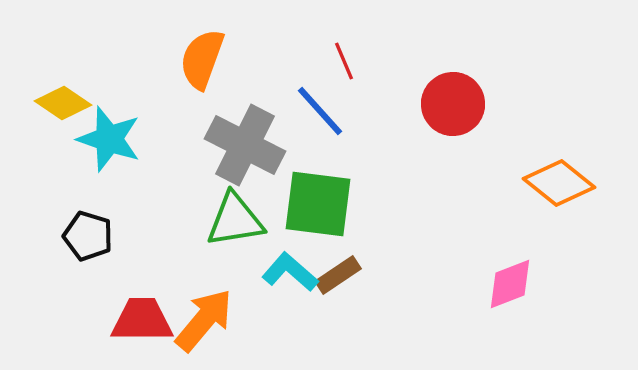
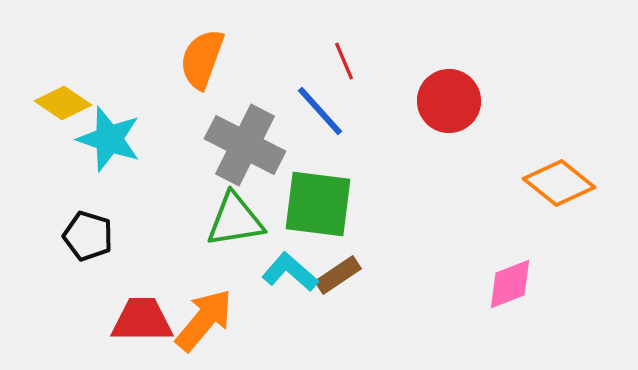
red circle: moved 4 px left, 3 px up
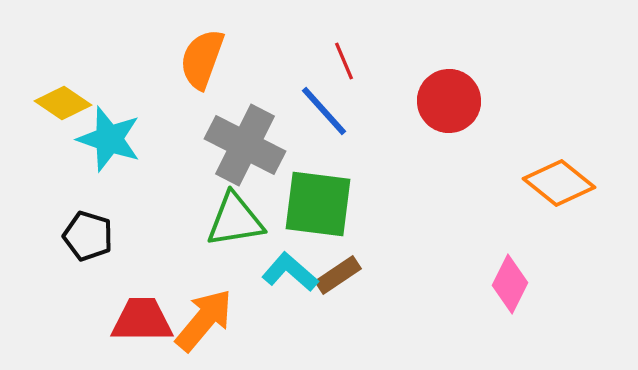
blue line: moved 4 px right
pink diamond: rotated 42 degrees counterclockwise
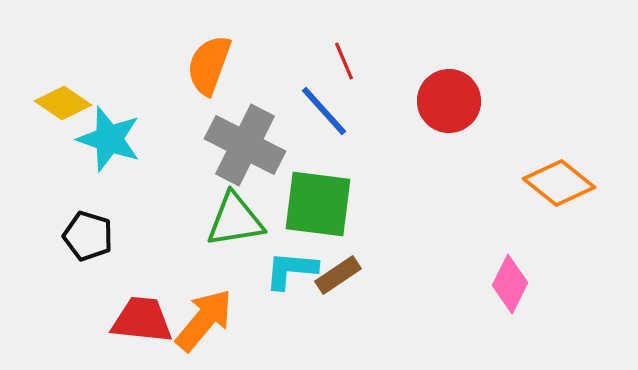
orange semicircle: moved 7 px right, 6 px down
cyan L-shape: moved 1 px right, 2 px up; rotated 36 degrees counterclockwise
red trapezoid: rotated 6 degrees clockwise
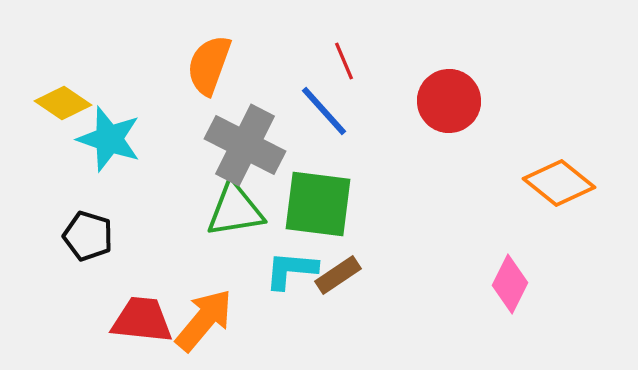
green triangle: moved 10 px up
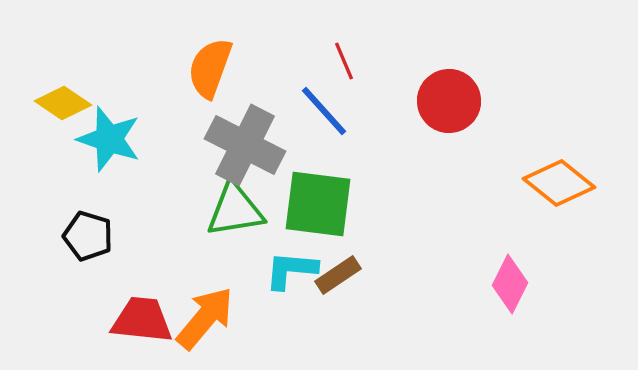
orange semicircle: moved 1 px right, 3 px down
orange arrow: moved 1 px right, 2 px up
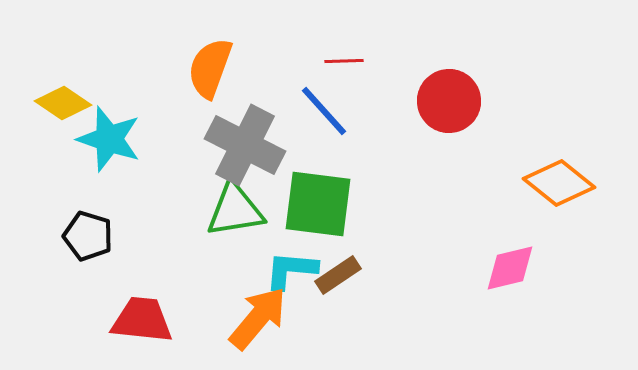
red line: rotated 69 degrees counterclockwise
pink diamond: moved 16 px up; rotated 50 degrees clockwise
orange arrow: moved 53 px right
